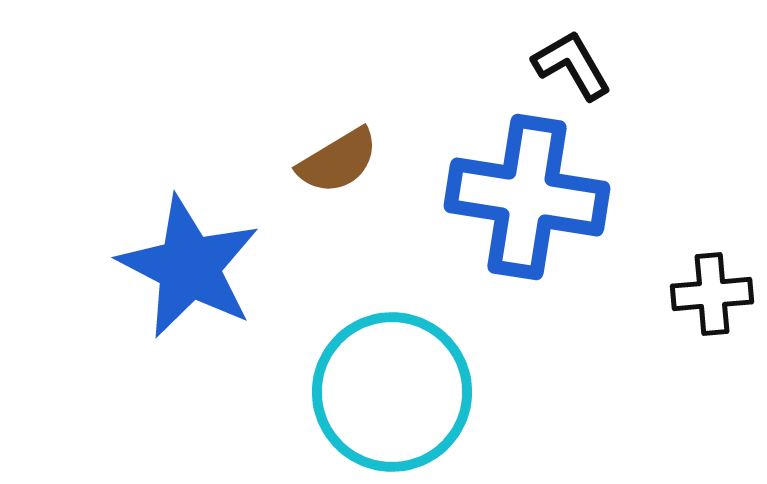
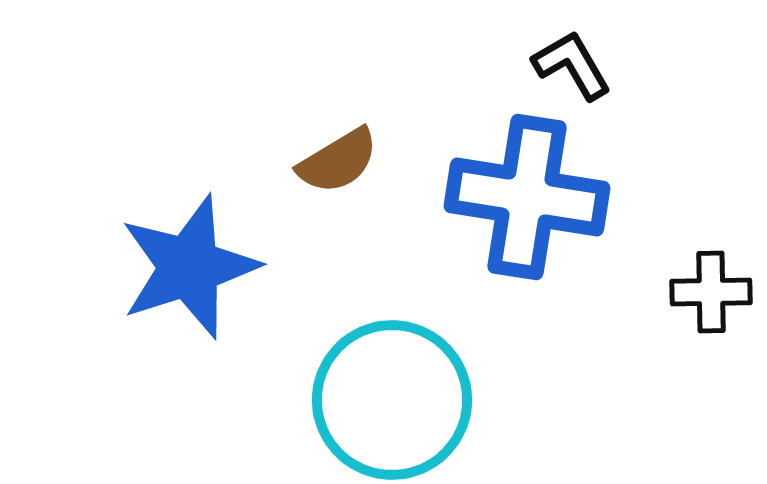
blue star: rotated 27 degrees clockwise
black cross: moved 1 px left, 2 px up; rotated 4 degrees clockwise
cyan circle: moved 8 px down
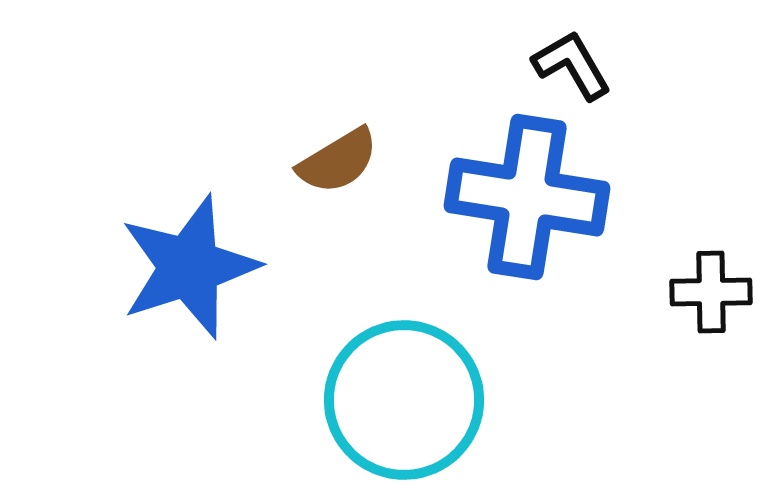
cyan circle: moved 12 px right
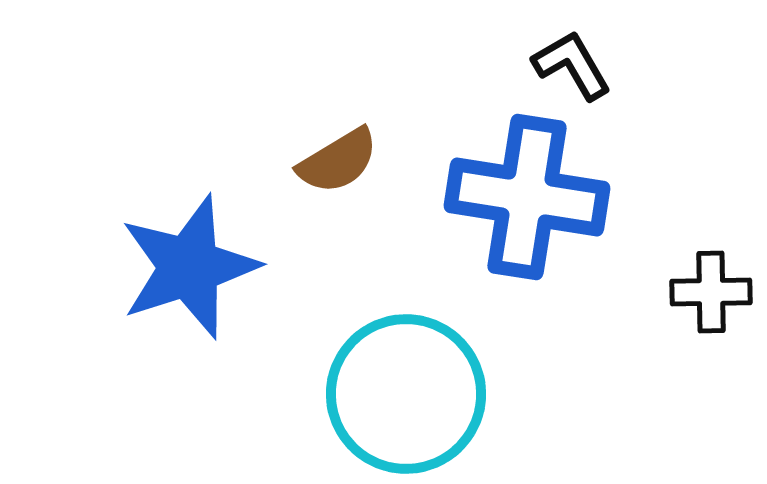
cyan circle: moved 2 px right, 6 px up
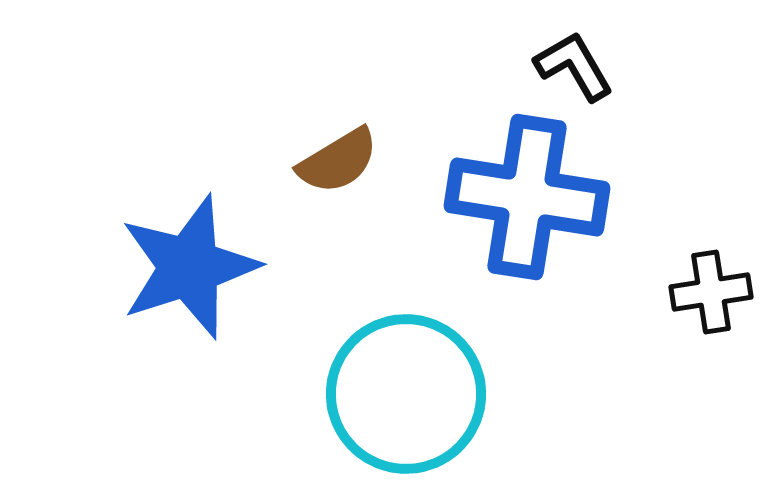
black L-shape: moved 2 px right, 1 px down
black cross: rotated 8 degrees counterclockwise
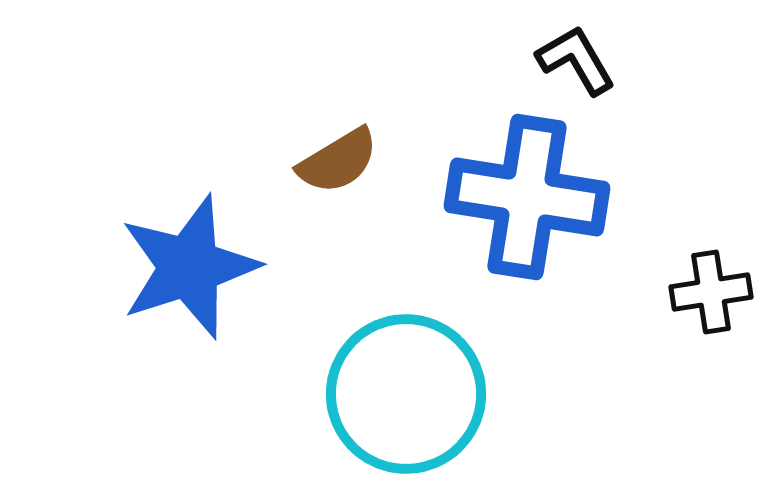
black L-shape: moved 2 px right, 6 px up
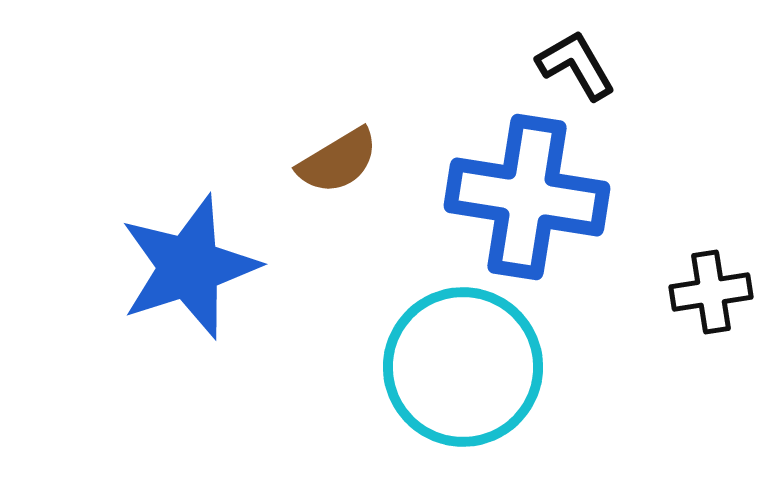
black L-shape: moved 5 px down
cyan circle: moved 57 px right, 27 px up
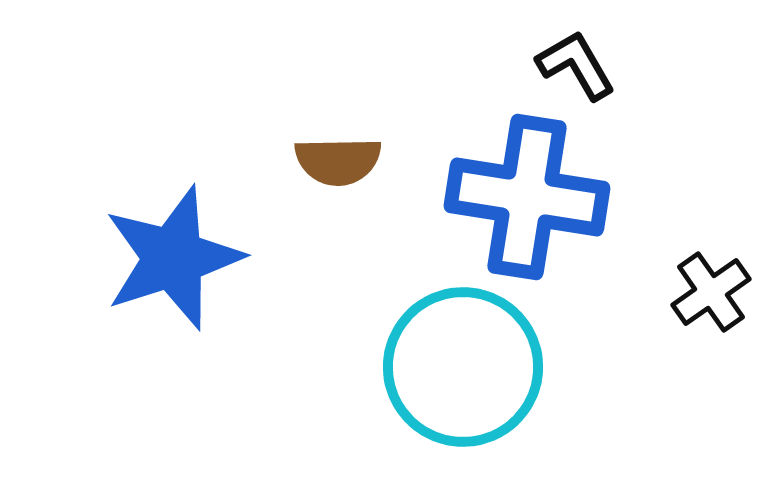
brown semicircle: rotated 30 degrees clockwise
blue star: moved 16 px left, 9 px up
black cross: rotated 26 degrees counterclockwise
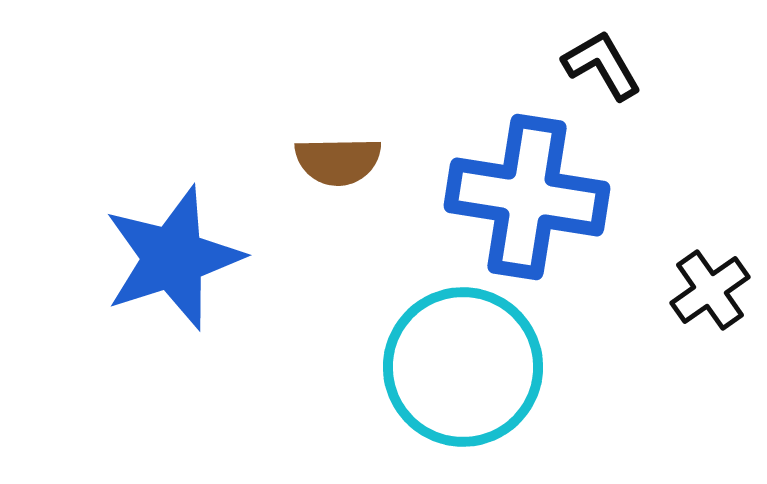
black L-shape: moved 26 px right
black cross: moved 1 px left, 2 px up
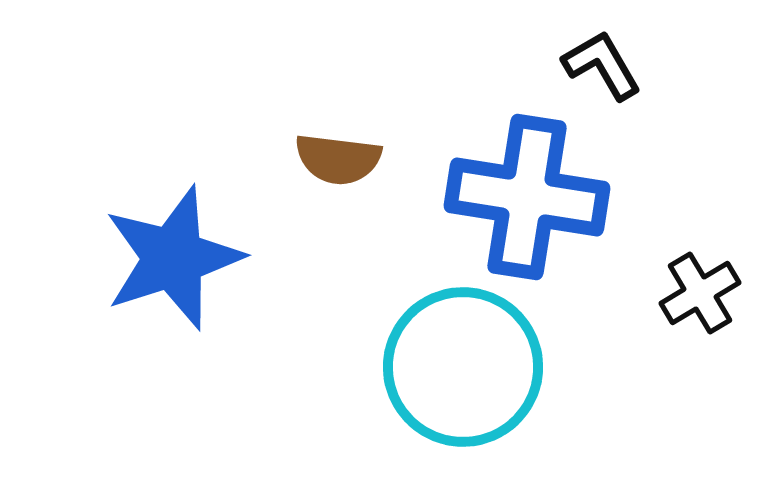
brown semicircle: moved 2 px up; rotated 8 degrees clockwise
black cross: moved 10 px left, 3 px down; rotated 4 degrees clockwise
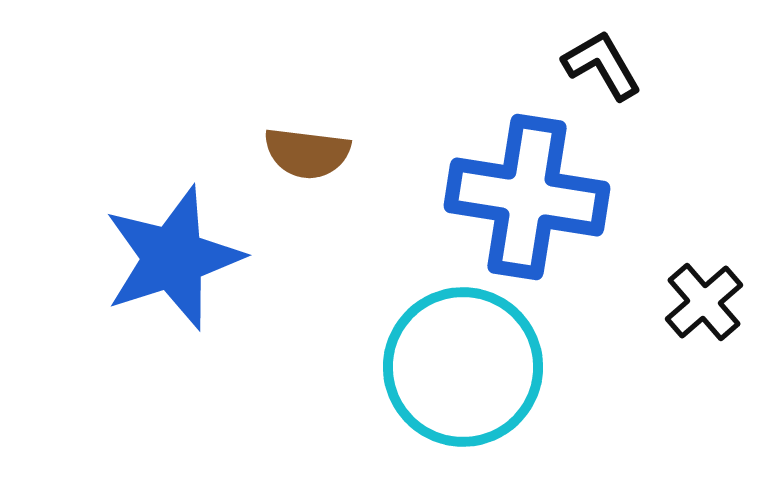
brown semicircle: moved 31 px left, 6 px up
black cross: moved 4 px right, 9 px down; rotated 10 degrees counterclockwise
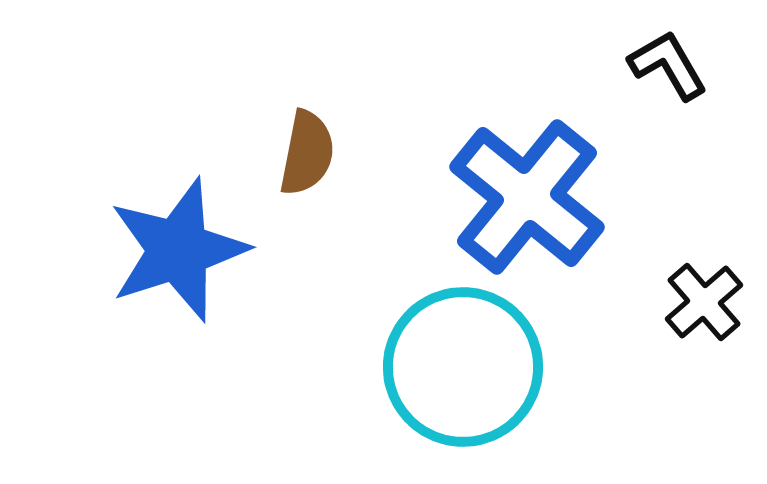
black L-shape: moved 66 px right
brown semicircle: rotated 86 degrees counterclockwise
blue cross: rotated 30 degrees clockwise
blue star: moved 5 px right, 8 px up
